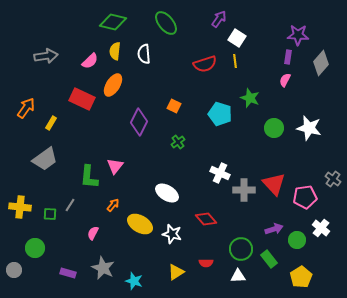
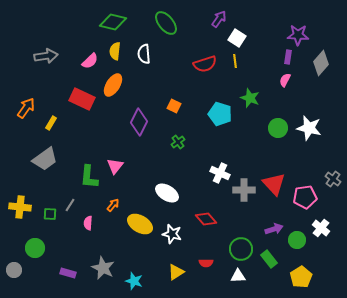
green circle at (274, 128): moved 4 px right
pink semicircle at (93, 233): moved 5 px left, 10 px up; rotated 24 degrees counterclockwise
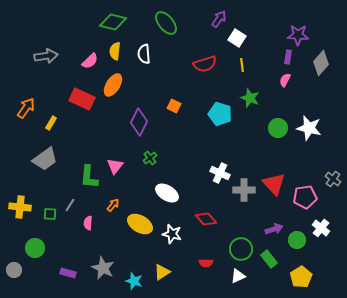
yellow line at (235, 61): moved 7 px right, 4 px down
green cross at (178, 142): moved 28 px left, 16 px down
yellow triangle at (176, 272): moved 14 px left
white triangle at (238, 276): rotated 21 degrees counterclockwise
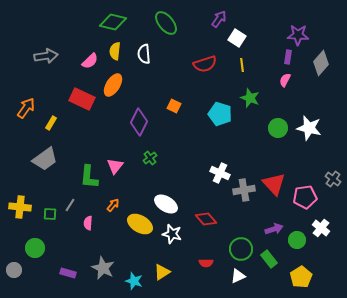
gray cross at (244, 190): rotated 10 degrees counterclockwise
white ellipse at (167, 193): moved 1 px left, 11 px down
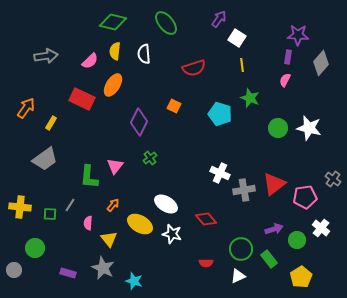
red semicircle at (205, 64): moved 11 px left, 4 px down
red triangle at (274, 184): rotated 35 degrees clockwise
yellow triangle at (162, 272): moved 53 px left, 33 px up; rotated 36 degrees counterclockwise
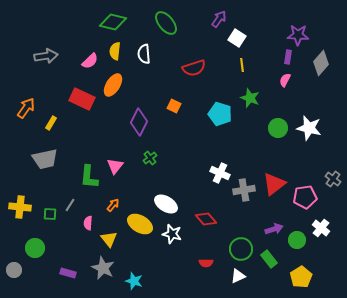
gray trapezoid at (45, 159): rotated 24 degrees clockwise
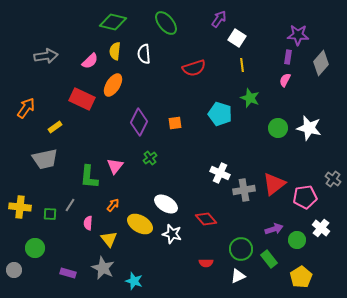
orange square at (174, 106): moved 1 px right, 17 px down; rotated 32 degrees counterclockwise
yellow rectangle at (51, 123): moved 4 px right, 4 px down; rotated 24 degrees clockwise
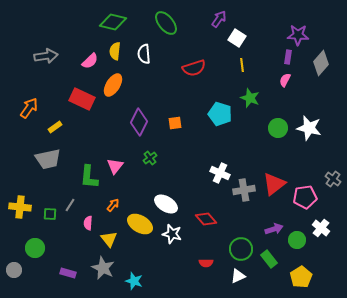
orange arrow at (26, 108): moved 3 px right
gray trapezoid at (45, 159): moved 3 px right
